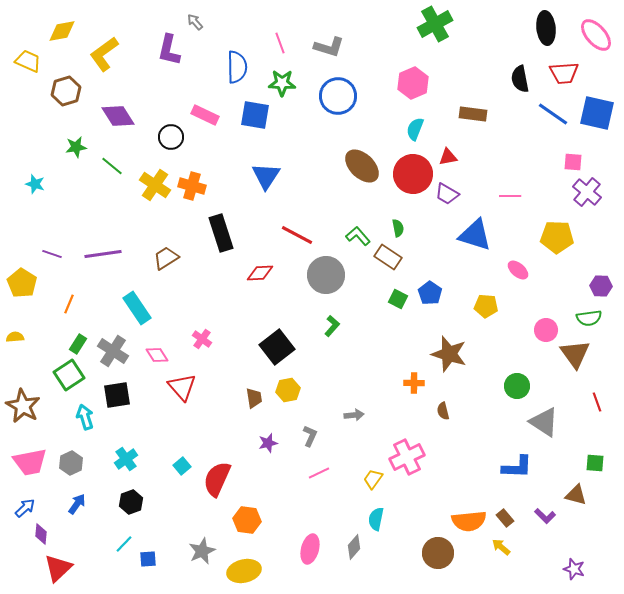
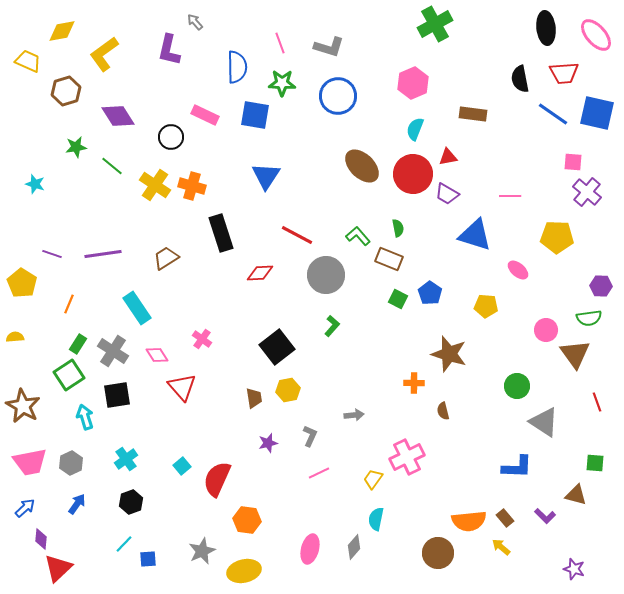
brown rectangle at (388, 257): moved 1 px right, 2 px down; rotated 12 degrees counterclockwise
purple diamond at (41, 534): moved 5 px down
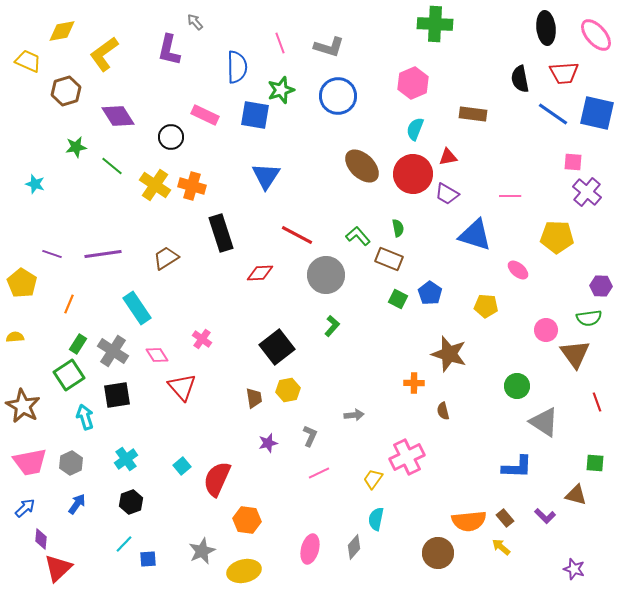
green cross at (435, 24): rotated 32 degrees clockwise
green star at (282, 83): moved 1 px left, 7 px down; rotated 20 degrees counterclockwise
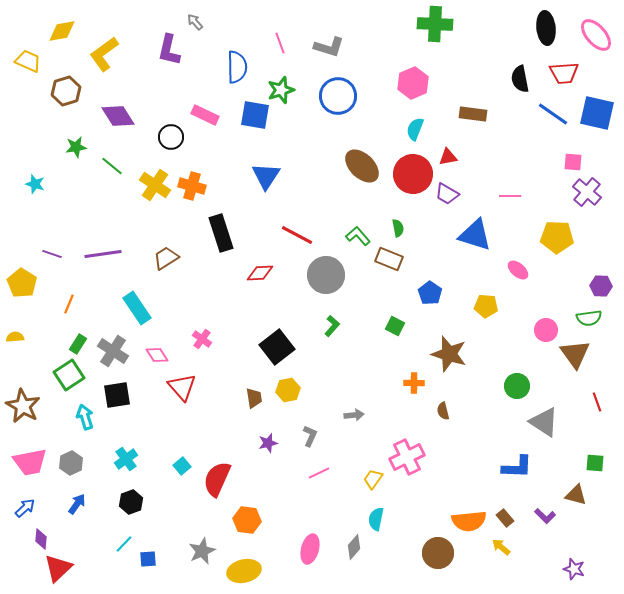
green square at (398, 299): moved 3 px left, 27 px down
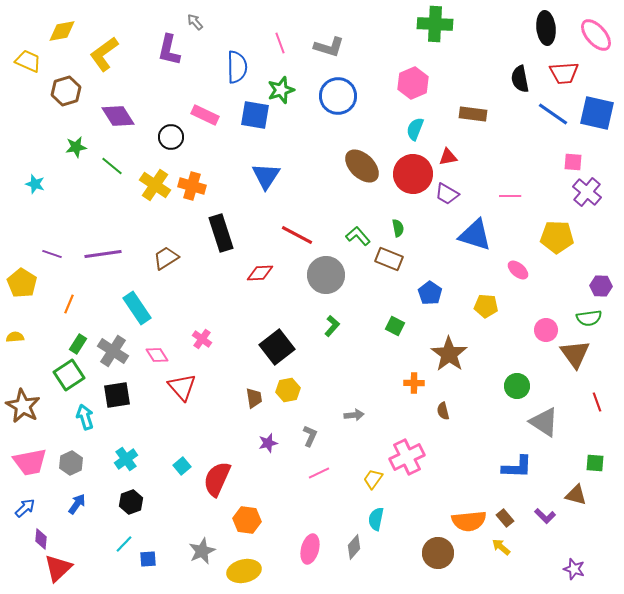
brown star at (449, 354): rotated 18 degrees clockwise
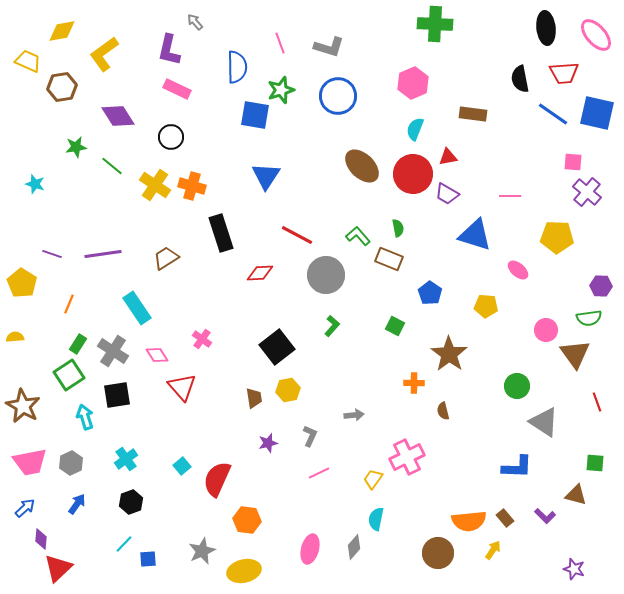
brown hexagon at (66, 91): moved 4 px left, 4 px up; rotated 8 degrees clockwise
pink rectangle at (205, 115): moved 28 px left, 26 px up
yellow arrow at (501, 547): moved 8 px left, 3 px down; rotated 84 degrees clockwise
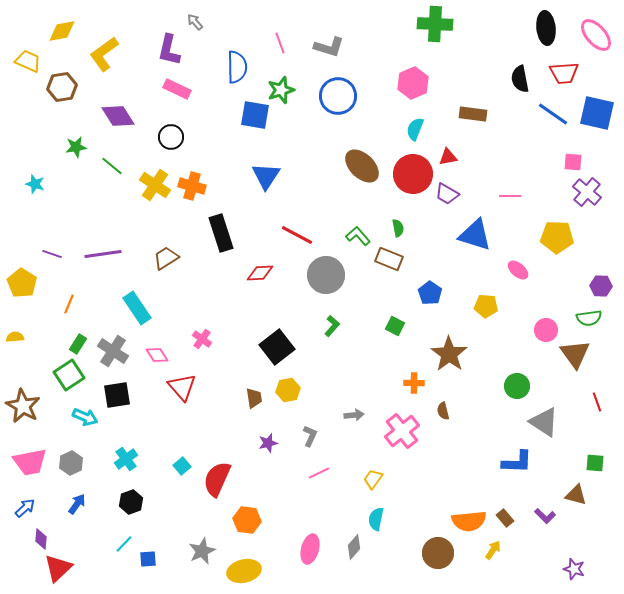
cyan arrow at (85, 417): rotated 130 degrees clockwise
pink cross at (407, 457): moved 5 px left, 26 px up; rotated 12 degrees counterclockwise
blue L-shape at (517, 467): moved 5 px up
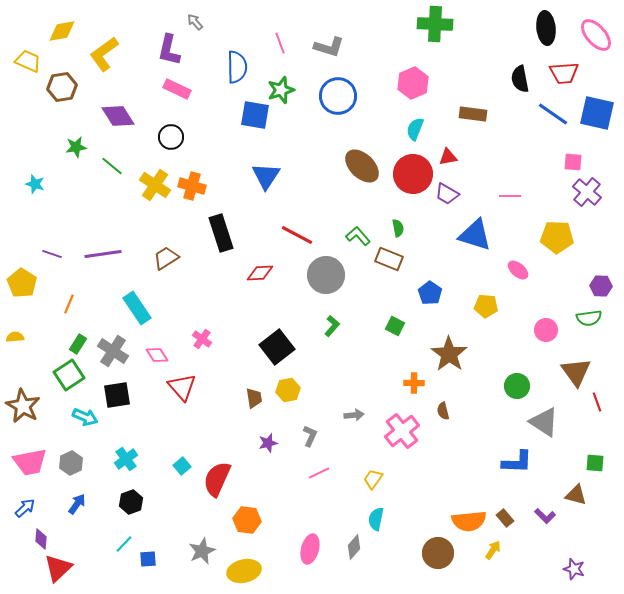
brown triangle at (575, 354): moved 1 px right, 18 px down
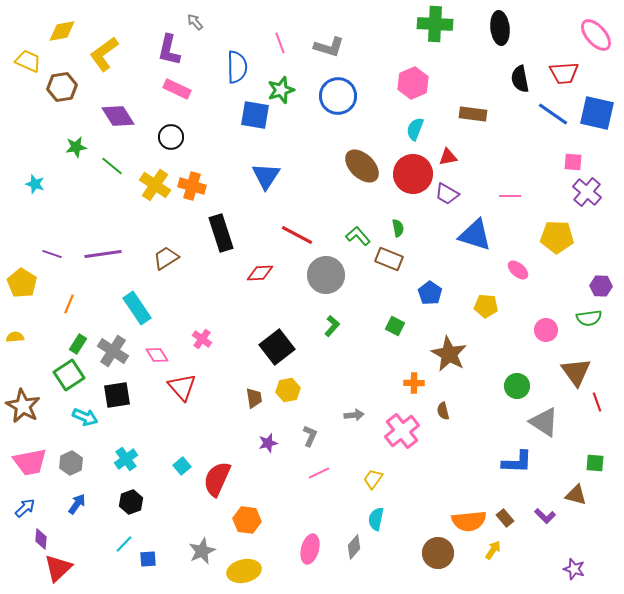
black ellipse at (546, 28): moved 46 px left
brown star at (449, 354): rotated 6 degrees counterclockwise
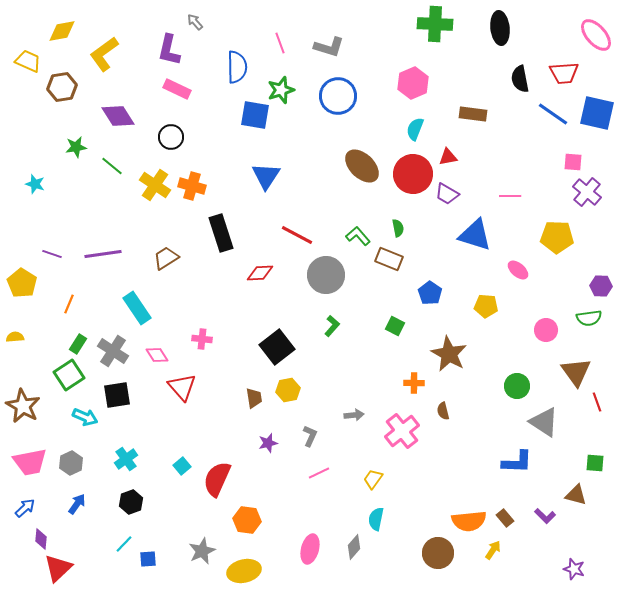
pink cross at (202, 339): rotated 30 degrees counterclockwise
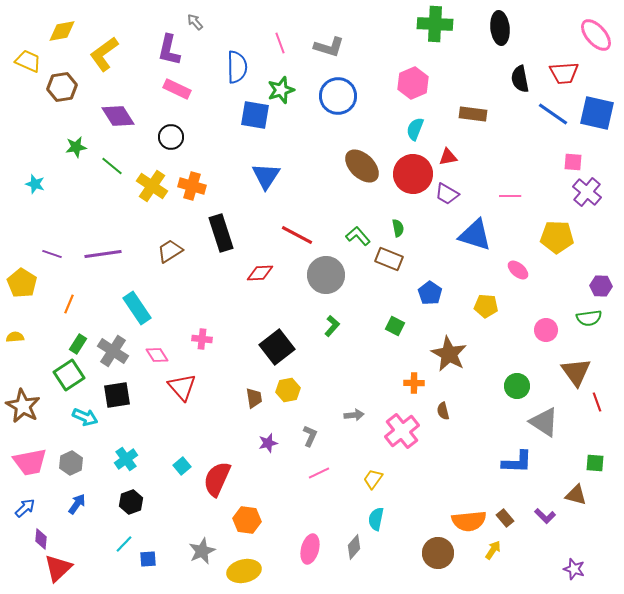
yellow cross at (155, 185): moved 3 px left, 1 px down
brown trapezoid at (166, 258): moved 4 px right, 7 px up
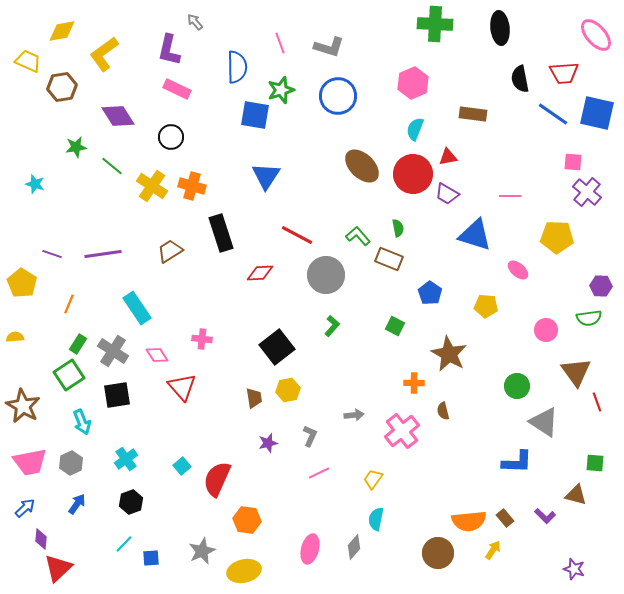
cyan arrow at (85, 417): moved 3 px left, 5 px down; rotated 45 degrees clockwise
blue square at (148, 559): moved 3 px right, 1 px up
